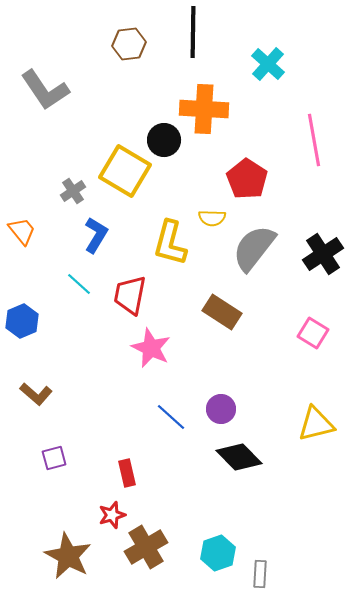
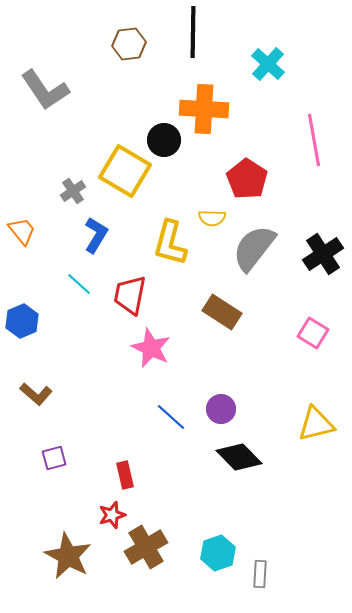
red rectangle: moved 2 px left, 2 px down
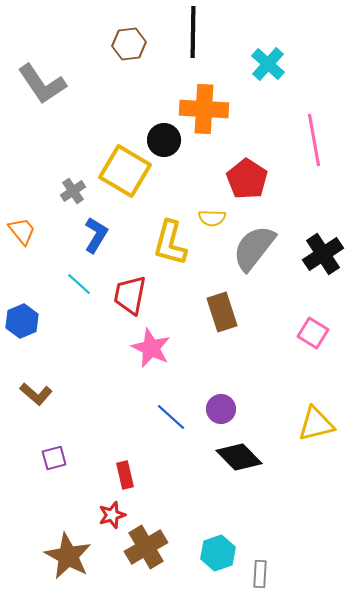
gray L-shape: moved 3 px left, 6 px up
brown rectangle: rotated 39 degrees clockwise
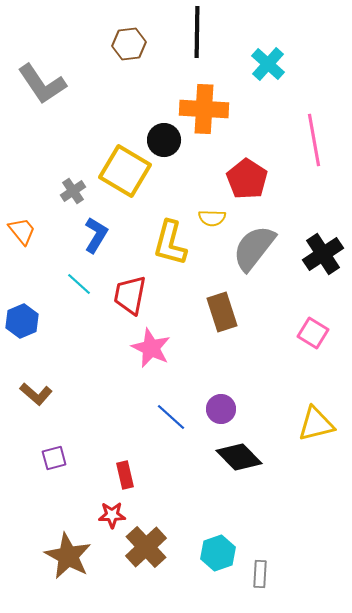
black line: moved 4 px right
red star: rotated 16 degrees clockwise
brown cross: rotated 12 degrees counterclockwise
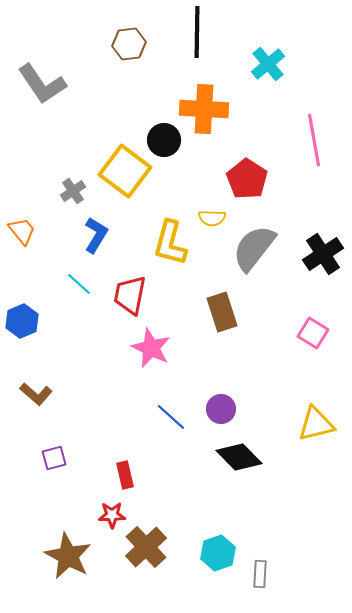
cyan cross: rotated 8 degrees clockwise
yellow square: rotated 6 degrees clockwise
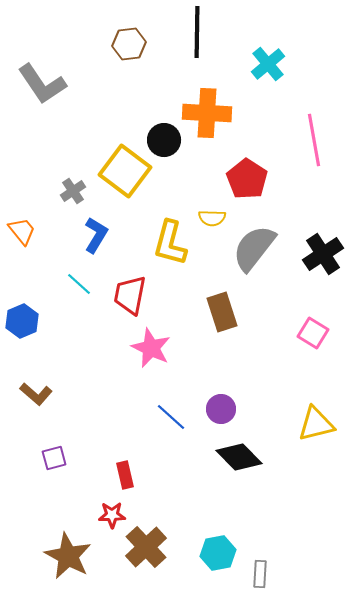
orange cross: moved 3 px right, 4 px down
cyan hexagon: rotated 8 degrees clockwise
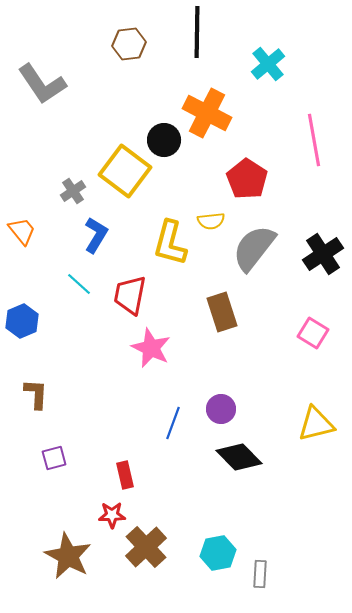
orange cross: rotated 24 degrees clockwise
yellow semicircle: moved 1 px left, 3 px down; rotated 8 degrees counterclockwise
brown L-shape: rotated 128 degrees counterclockwise
blue line: moved 2 px right, 6 px down; rotated 68 degrees clockwise
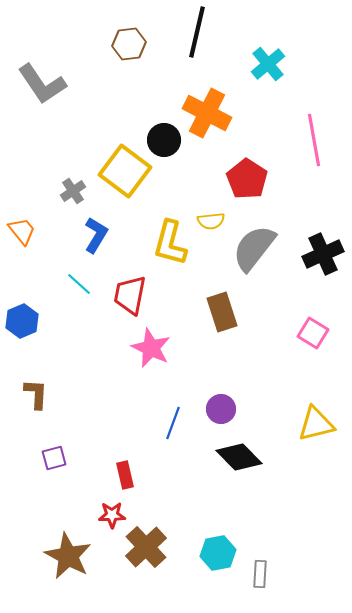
black line: rotated 12 degrees clockwise
black cross: rotated 9 degrees clockwise
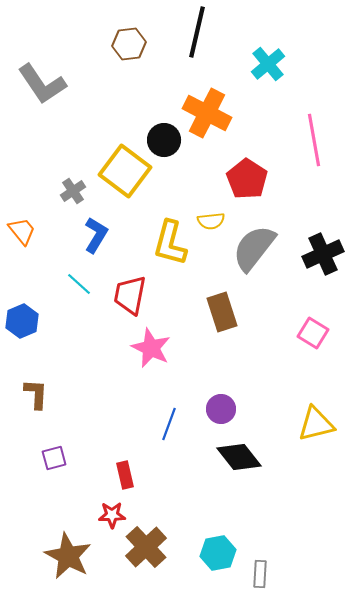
blue line: moved 4 px left, 1 px down
black diamond: rotated 6 degrees clockwise
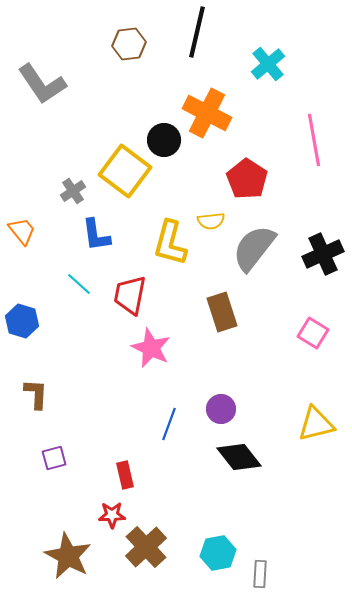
blue L-shape: rotated 141 degrees clockwise
blue hexagon: rotated 20 degrees counterclockwise
